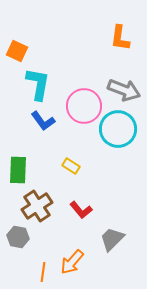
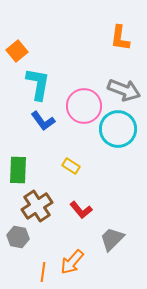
orange square: rotated 25 degrees clockwise
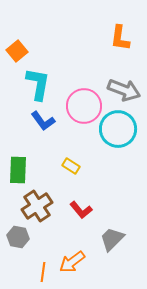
orange arrow: rotated 12 degrees clockwise
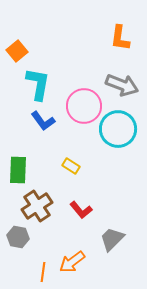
gray arrow: moved 2 px left, 5 px up
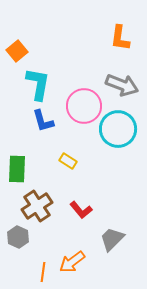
blue L-shape: rotated 20 degrees clockwise
yellow rectangle: moved 3 px left, 5 px up
green rectangle: moved 1 px left, 1 px up
gray hexagon: rotated 15 degrees clockwise
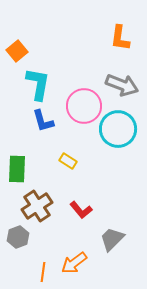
gray hexagon: rotated 15 degrees clockwise
orange arrow: moved 2 px right, 1 px down
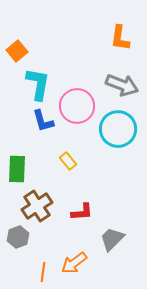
pink circle: moved 7 px left
yellow rectangle: rotated 18 degrees clockwise
red L-shape: moved 1 px right, 2 px down; rotated 55 degrees counterclockwise
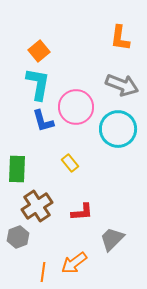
orange square: moved 22 px right
pink circle: moved 1 px left, 1 px down
yellow rectangle: moved 2 px right, 2 px down
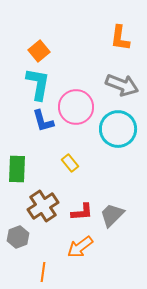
brown cross: moved 6 px right
gray trapezoid: moved 24 px up
orange arrow: moved 6 px right, 16 px up
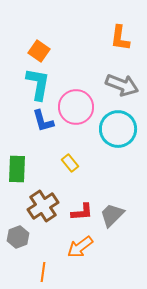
orange square: rotated 15 degrees counterclockwise
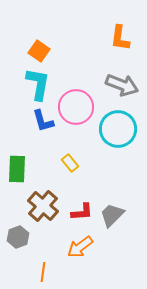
brown cross: rotated 16 degrees counterclockwise
